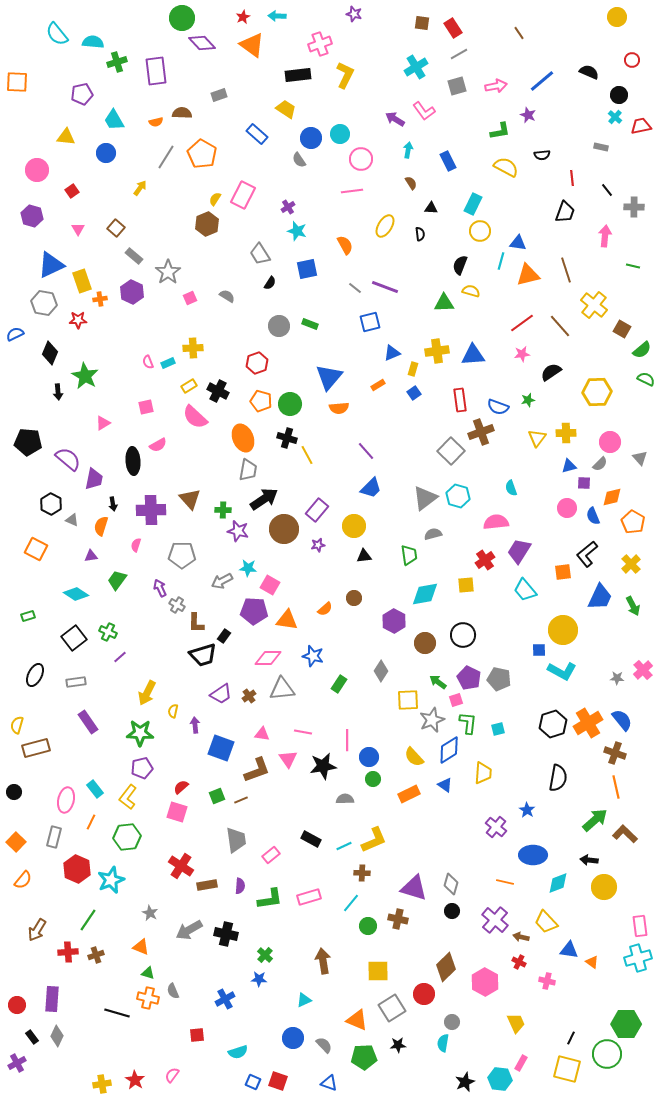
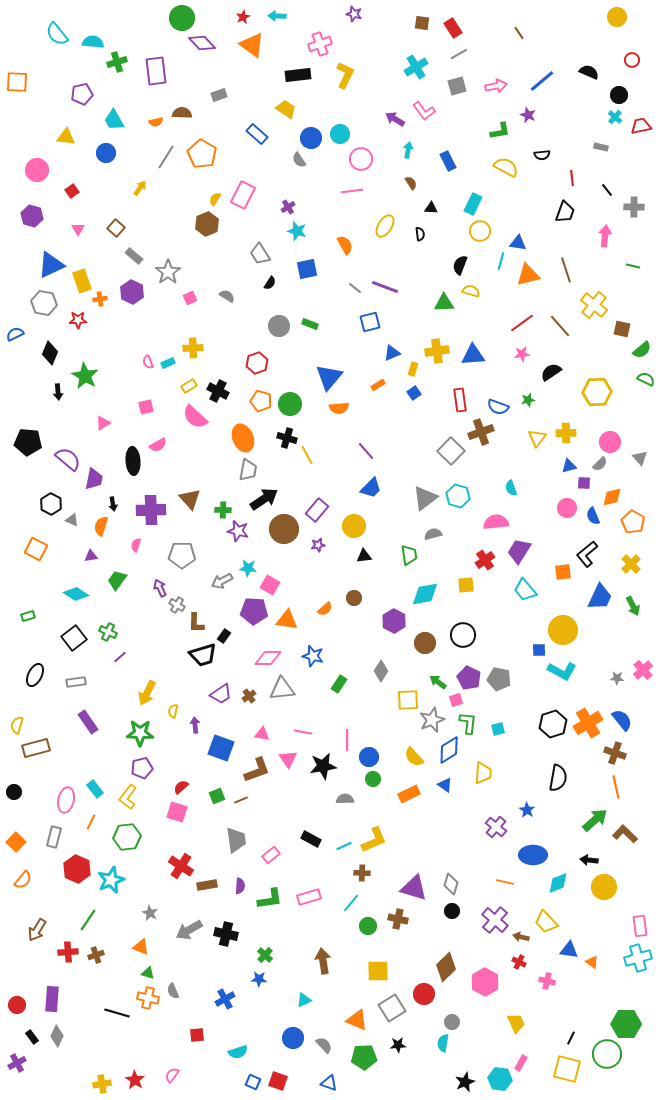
brown square at (622, 329): rotated 18 degrees counterclockwise
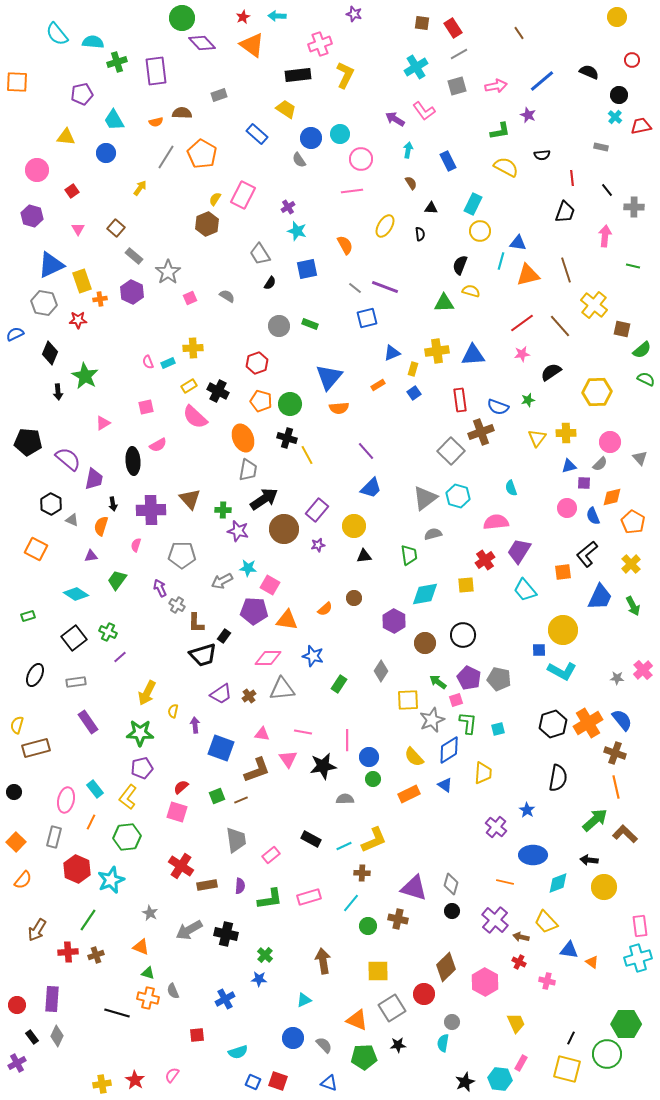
blue square at (370, 322): moved 3 px left, 4 px up
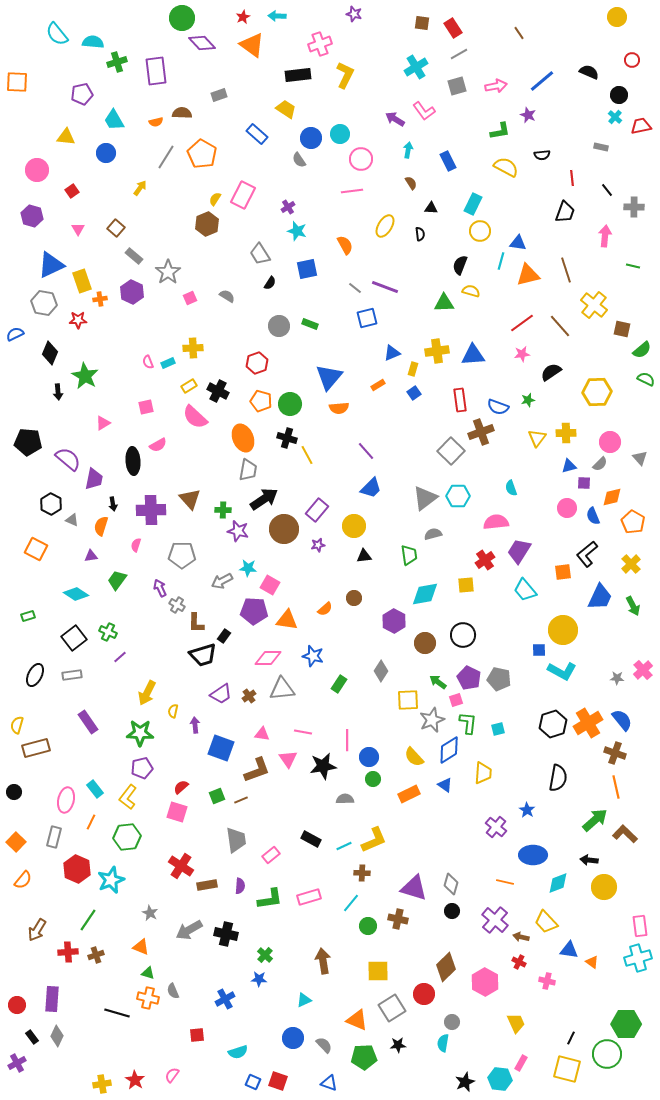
cyan hexagon at (458, 496): rotated 15 degrees counterclockwise
gray rectangle at (76, 682): moved 4 px left, 7 px up
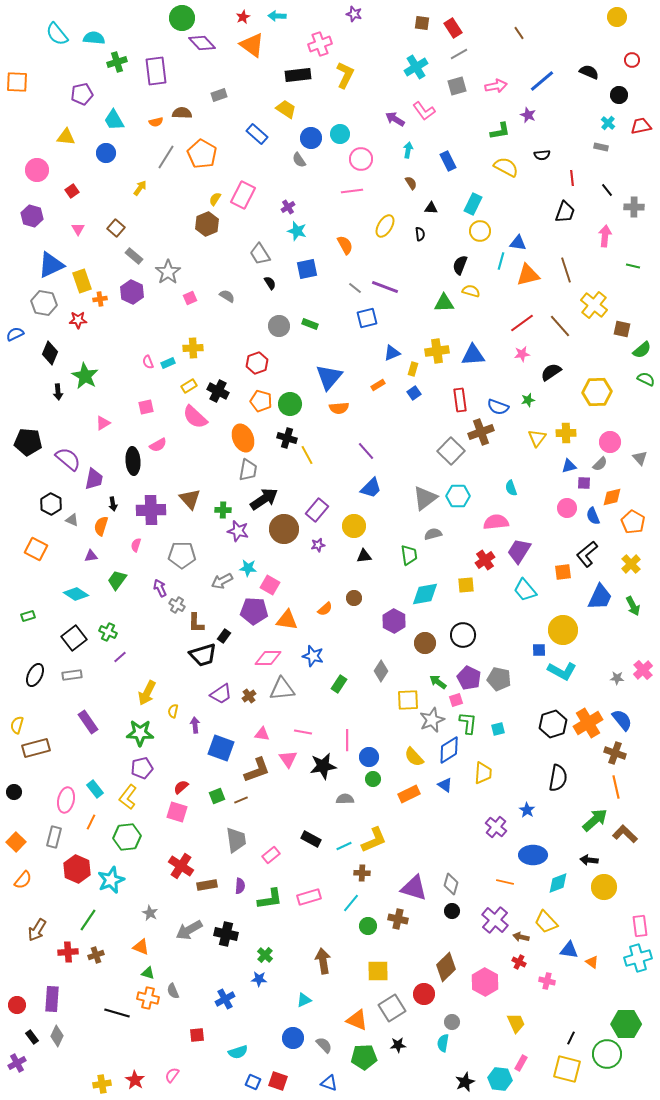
cyan semicircle at (93, 42): moved 1 px right, 4 px up
cyan cross at (615, 117): moved 7 px left, 6 px down
black semicircle at (270, 283): rotated 64 degrees counterclockwise
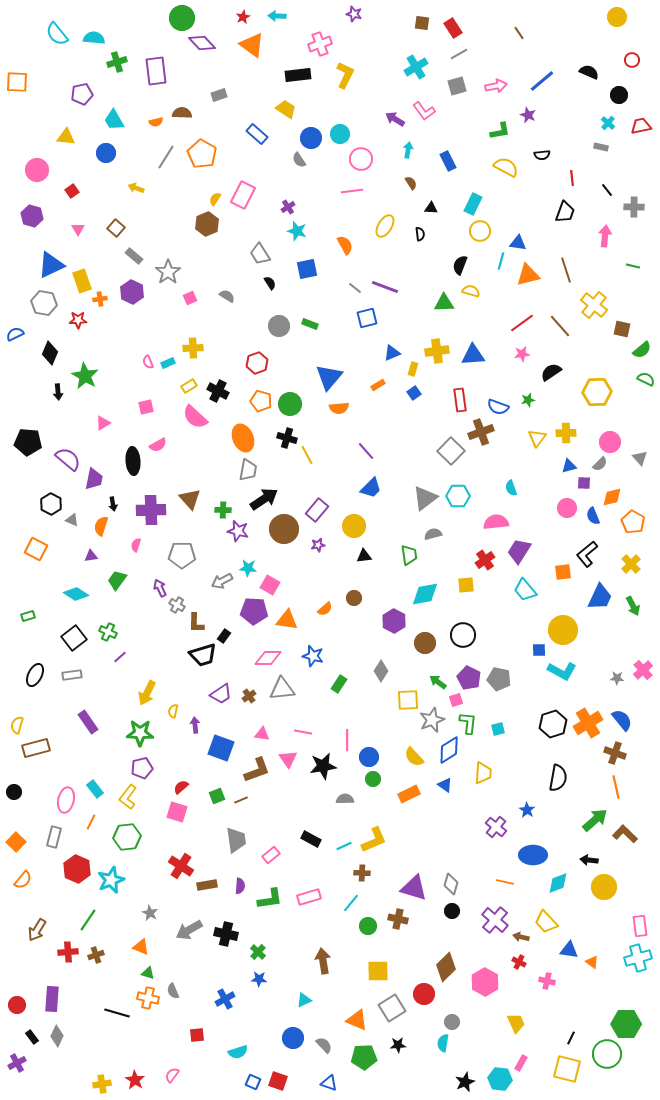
yellow arrow at (140, 188): moved 4 px left; rotated 105 degrees counterclockwise
green cross at (265, 955): moved 7 px left, 3 px up
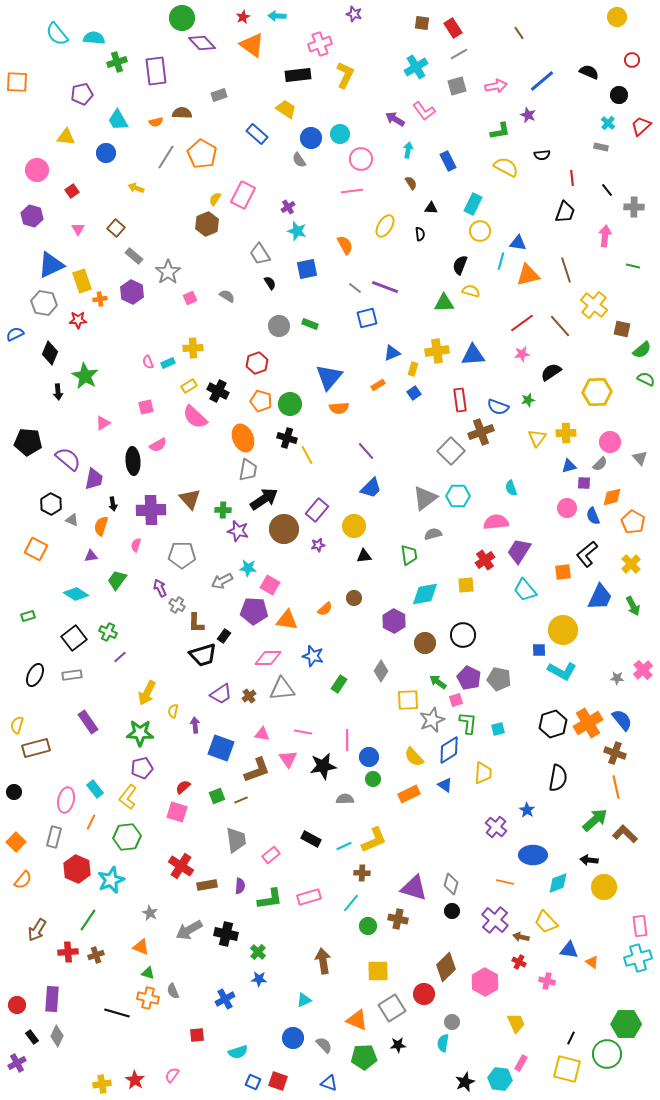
cyan trapezoid at (114, 120): moved 4 px right
red trapezoid at (641, 126): rotated 30 degrees counterclockwise
red semicircle at (181, 787): moved 2 px right
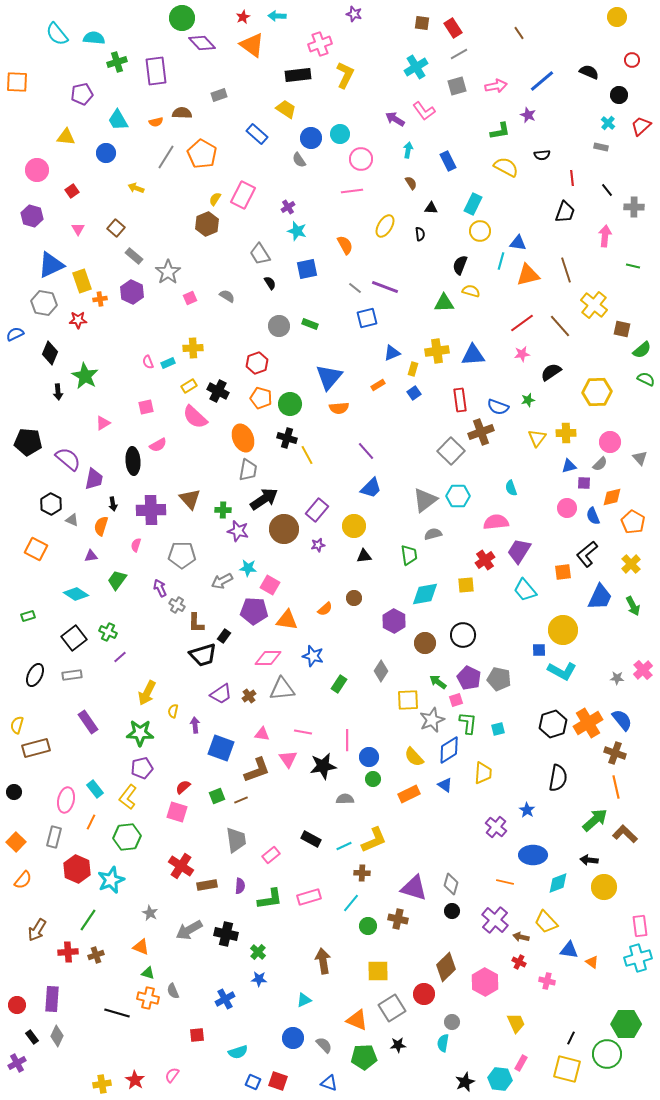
orange pentagon at (261, 401): moved 3 px up
gray triangle at (425, 498): moved 2 px down
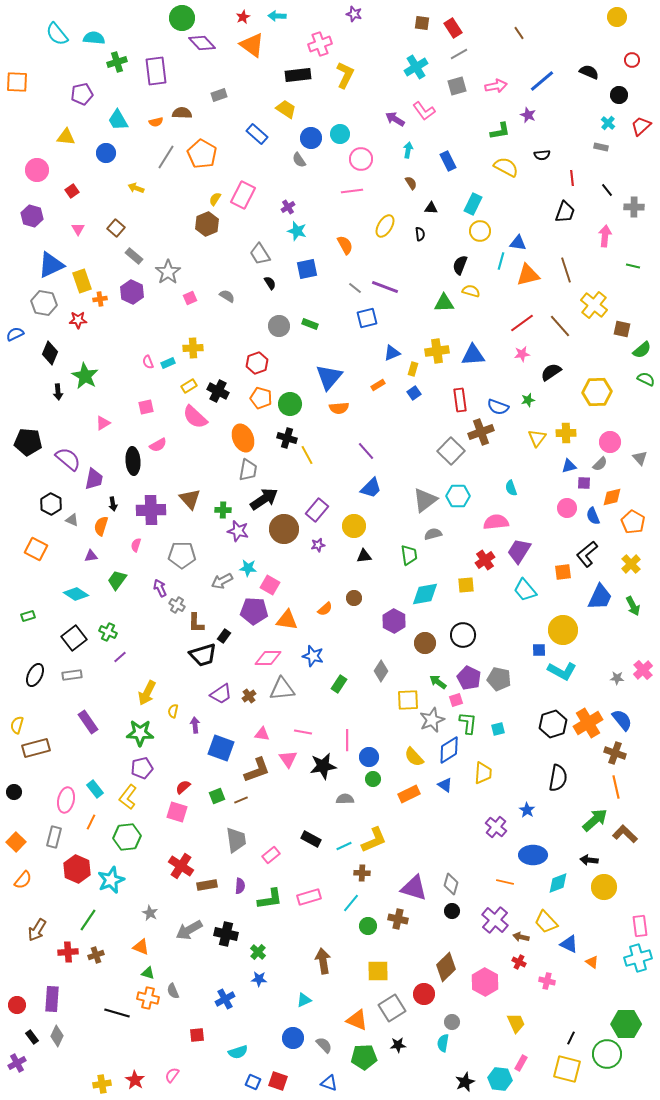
blue triangle at (569, 950): moved 6 px up; rotated 18 degrees clockwise
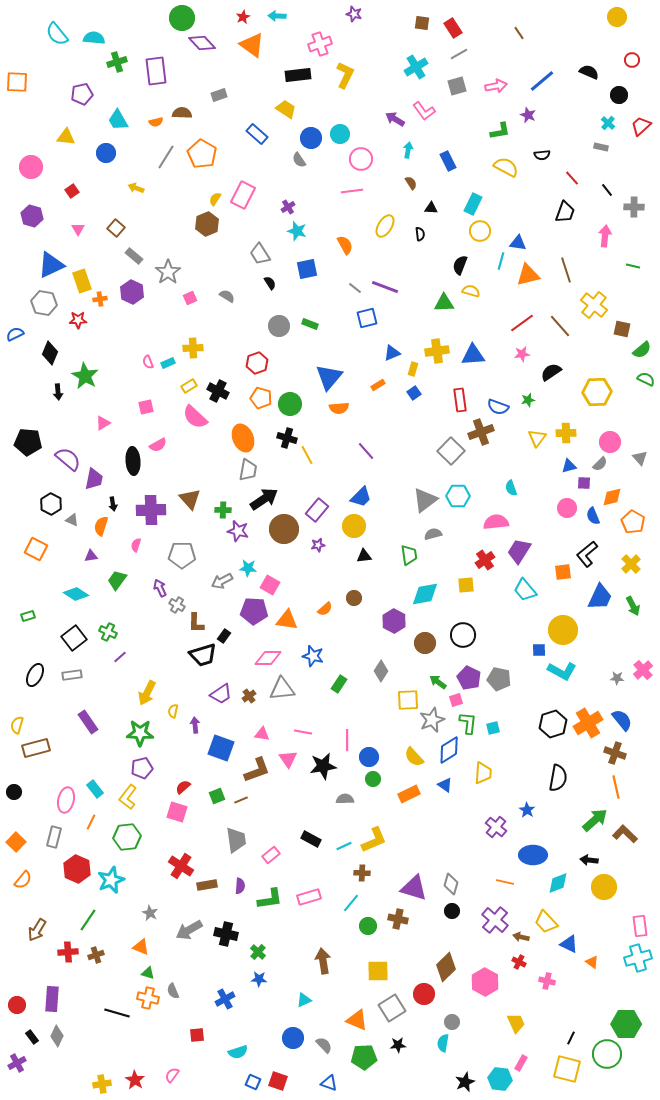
pink circle at (37, 170): moved 6 px left, 3 px up
red line at (572, 178): rotated 35 degrees counterclockwise
blue trapezoid at (371, 488): moved 10 px left, 9 px down
cyan square at (498, 729): moved 5 px left, 1 px up
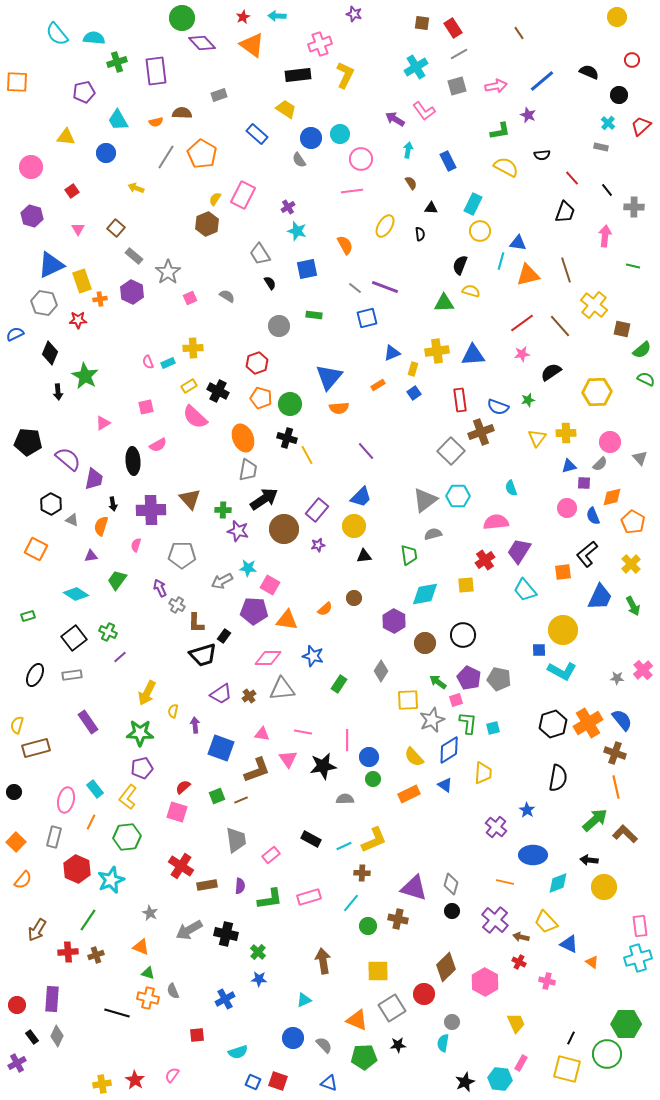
purple pentagon at (82, 94): moved 2 px right, 2 px up
green rectangle at (310, 324): moved 4 px right, 9 px up; rotated 14 degrees counterclockwise
